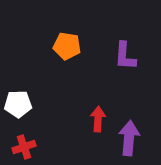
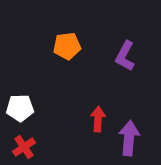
orange pentagon: rotated 16 degrees counterclockwise
purple L-shape: rotated 24 degrees clockwise
white pentagon: moved 2 px right, 4 px down
red cross: rotated 15 degrees counterclockwise
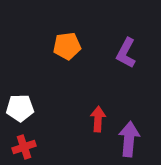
purple L-shape: moved 1 px right, 3 px up
purple arrow: moved 1 px down
red cross: rotated 15 degrees clockwise
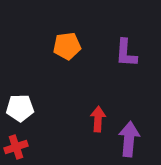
purple L-shape: rotated 24 degrees counterclockwise
red cross: moved 8 px left
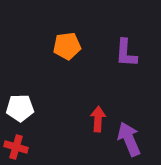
purple arrow: rotated 28 degrees counterclockwise
red cross: rotated 35 degrees clockwise
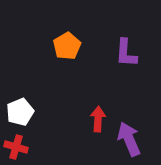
orange pentagon: rotated 24 degrees counterclockwise
white pentagon: moved 4 px down; rotated 20 degrees counterclockwise
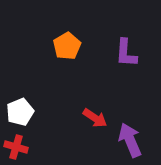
red arrow: moved 3 px left, 1 px up; rotated 120 degrees clockwise
purple arrow: moved 1 px right, 1 px down
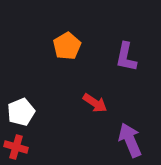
purple L-shape: moved 4 px down; rotated 8 degrees clockwise
white pentagon: moved 1 px right
red arrow: moved 15 px up
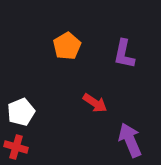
purple L-shape: moved 2 px left, 3 px up
